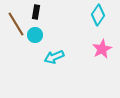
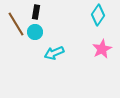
cyan circle: moved 3 px up
cyan arrow: moved 4 px up
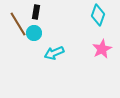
cyan diamond: rotated 15 degrees counterclockwise
brown line: moved 2 px right
cyan circle: moved 1 px left, 1 px down
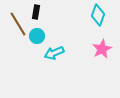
cyan circle: moved 3 px right, 3 px down
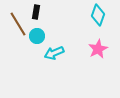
pink star: moved 4 px left
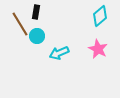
cyan diamond: moved 2 px right, 1 px down; rotated 30 degrees clockwise
brown line: moved 2 px right
pink star: rotated 18 degrees counterclockwise
cyan arrow: moved 5 px right
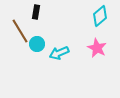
brown line: moved 7 px down
cyan circle: moved 8 px down
pink star: moved 1 px left, 1 px up
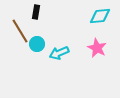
cyan diamond: rotated 35 degrees clockwise
